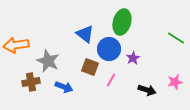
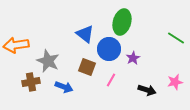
brown square: moved 3 px left
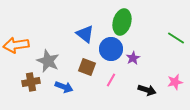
blue circle: moved 2 px right
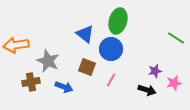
green ellipse: moved 4 px left, 1 px up
purple star: moved 22 px right, 13 px down; rotated 16 degrees clockwise
pink star: moved 1 px left, 1 px down
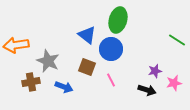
green ellipse: moved 1 px up
blue triangle: moved 2 px right, 1 px down
green line: moved 1 px right, 2 px down
pink line: rotated 56 degrees counterclockwise
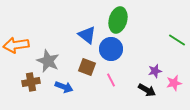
black arrow: rotated 12 degrees clockwise
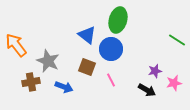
orange arrow: rotated 60 degrees clockwise
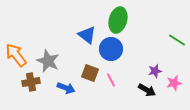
orange arrow: moved 10 px down
brown square: moved 3 px right, 6 px down
blue arrow: moved 2 px right, 1 px down
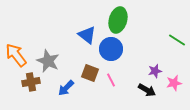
blue arrow: rotated 114 degrees clockwise
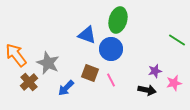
blue triangle: rotated 18 degrees counterclockwise
gray star: moved 2 px down
brown cross: moved 2 px left; rotated 30 degrees counterclockwise
black arrow: rotated 18 degrees counterclockwise
